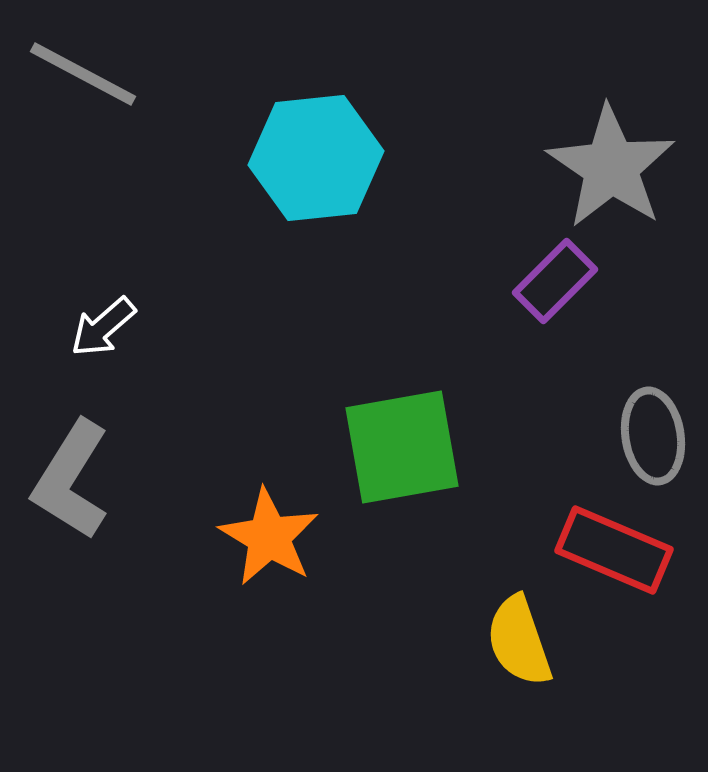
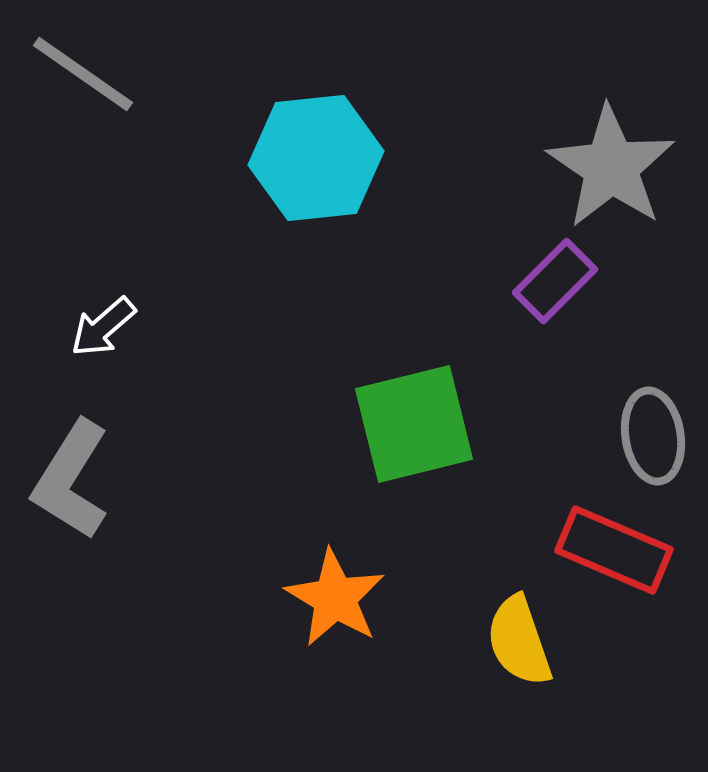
gray line: rotated 7 degrees clockwise
green square: moved 12 px right, 23 px up; rotated 4 degrees counterclockwise
orange star: moved 66 px right, 61 px down
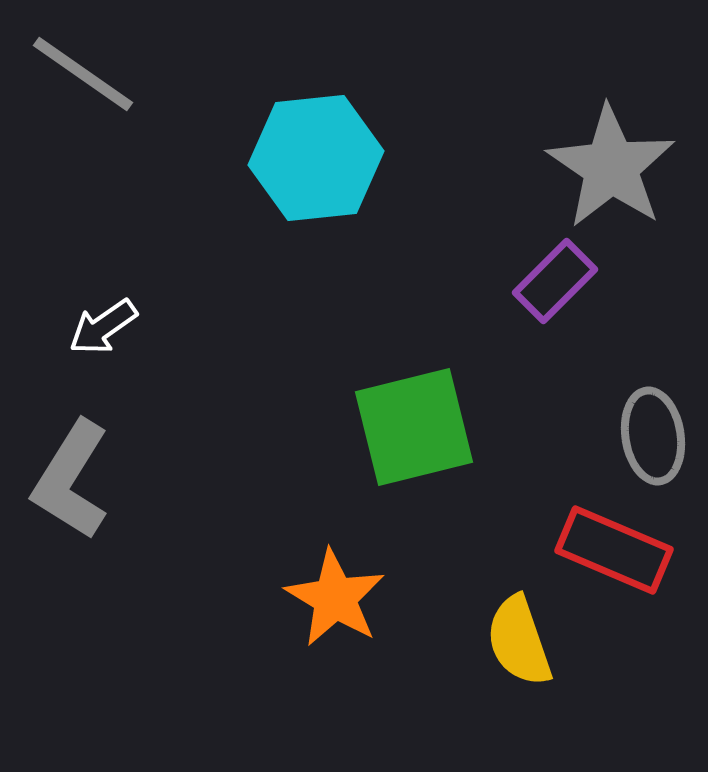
white arrow: rotated 6 degrees clockwise
green square: moved 3 px down
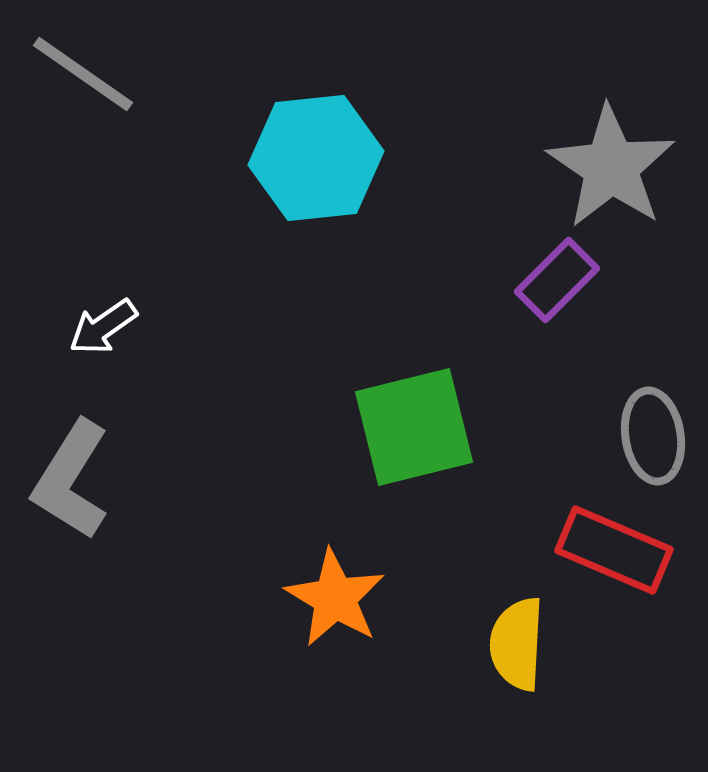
purple rectangle: moved 2 px right, 1 px up
yellow semicircle: moved 2 px left, 3 px down; rotated 22 degrees clockwise
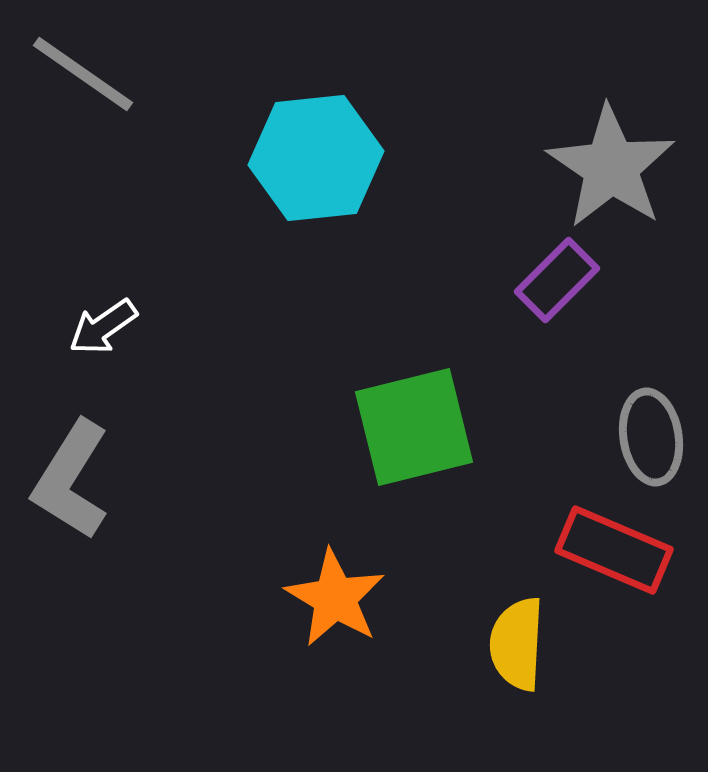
gray ellipse: moved 2 px left, 1 px down
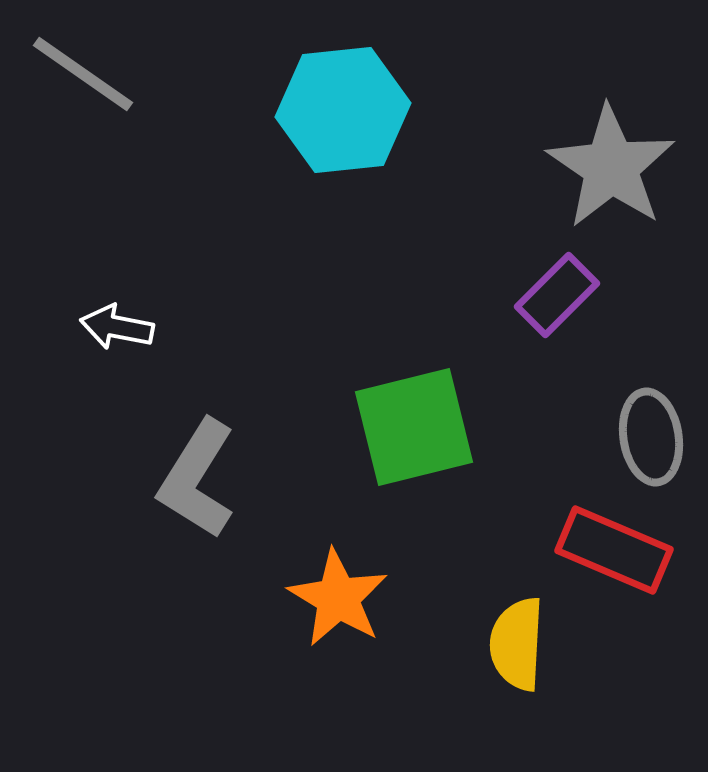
cyan hexagon: moved 27 px right, 48 px up
purple rectangle: moved 15 px down
white arrow: moved 14 px right; rotated 46 degrees clockwise
gray L-shape: moved 126 px right, 1 px up
orange star: moved 3 px right
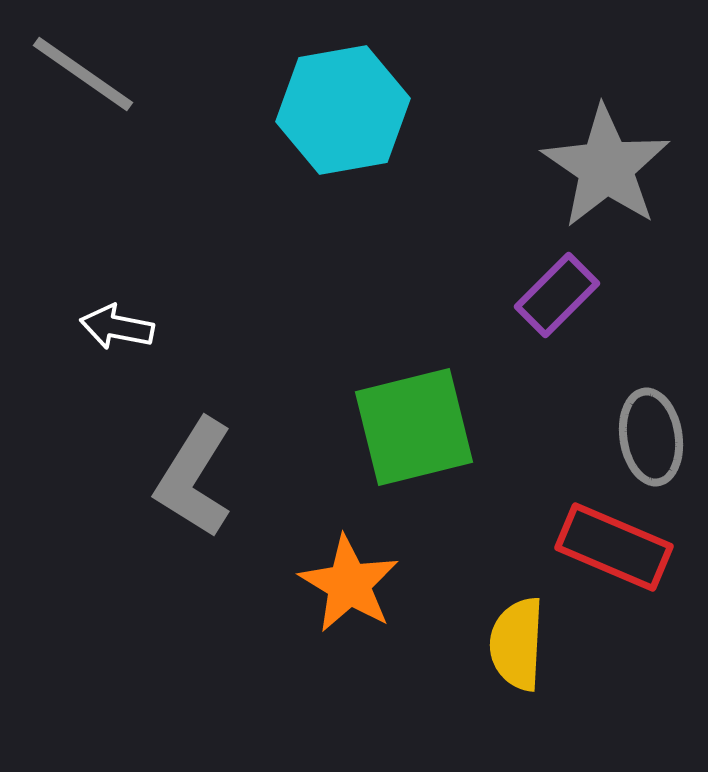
cyan hexagon: rotated 4 degrees counterclockwise
gray star: moved 5 px left
gray L-shape: moved 3 px left, 1 px up
red rectangle: moved 3 px up
orange star: moved 11 px right, 14 px up
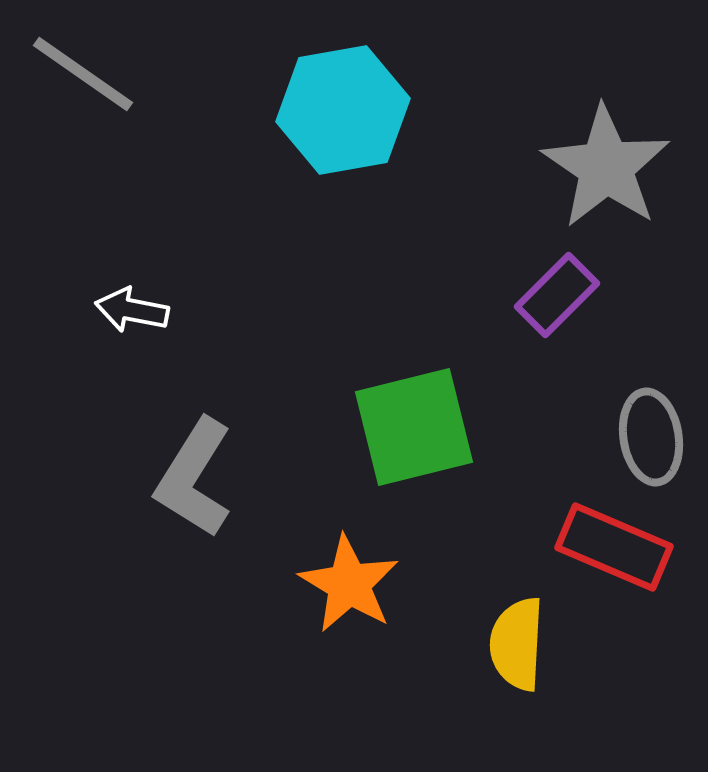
white arrow: moved 15 px right, 17 px up
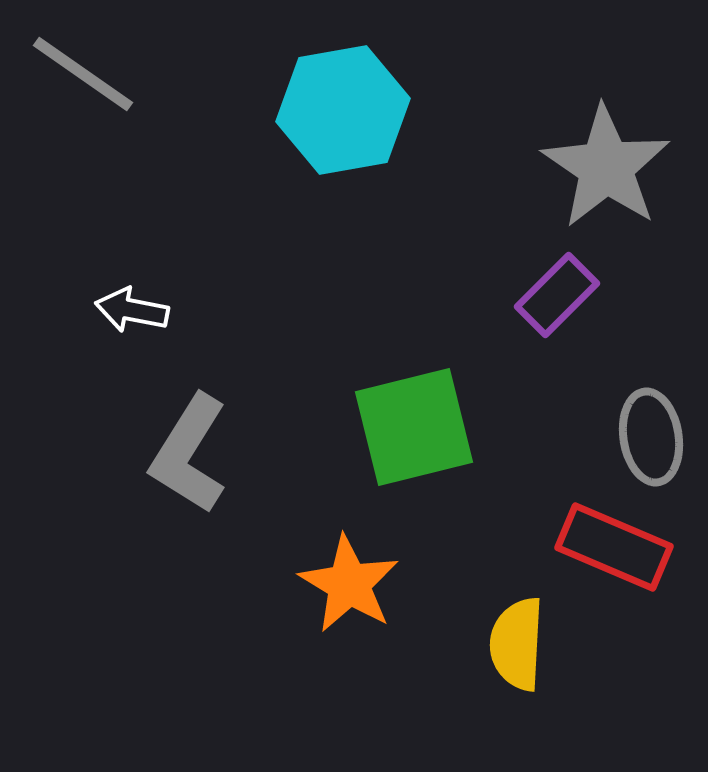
gray L-shape: moved 5 px left, 24 px up
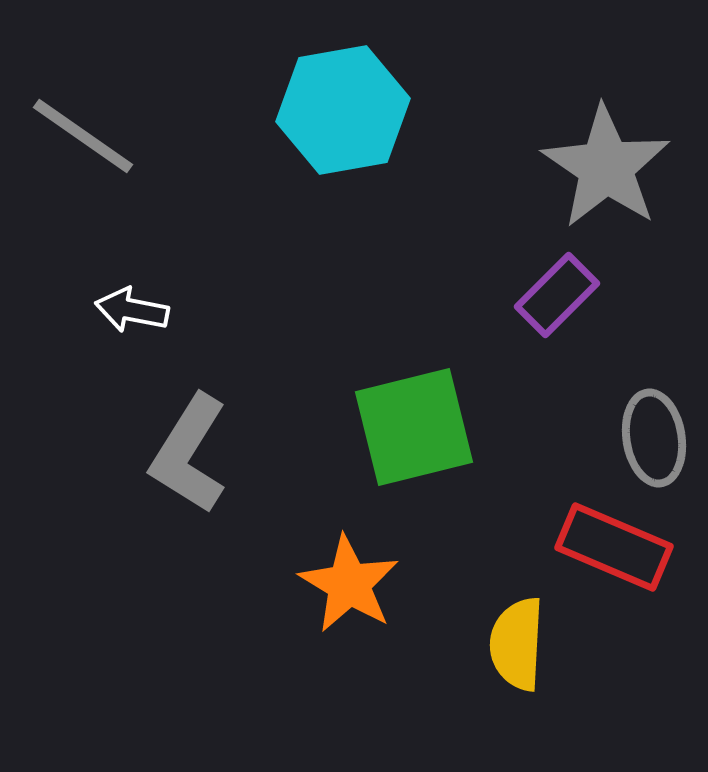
gray line: moved 62 px down
gray ellipse: moved 3 px right, 1 px down
